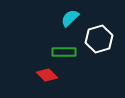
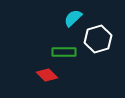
cyan semicircle: moved 3 px right
white hexagon: moved 1 px left
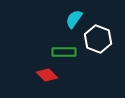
cyan semicircle: moved 1 px right, 1 px down; rotated 12 degrees counterclockwise
white hexagon: rotated 24 degrees counterclockwise
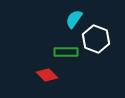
white hexagon: moved 2 px left
green rectangle: moved 2 px right
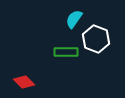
red diamond: moved 23 px left, 7 px down
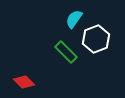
white hexagon: rotated 20 degrees clockwise
green rectangle: rotated 45 degrees clockwise
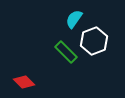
white hexagon: moved 2 px left, 2 px down
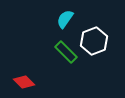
cyan semicircle: moved 9 px left
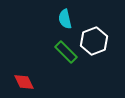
cyan semicircle: rotated 48 degrees counterclockwise
red diamond: rotated 20 degrees clockwise
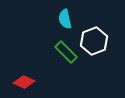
red diamond: rotated 40 degrees counterclockwise
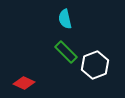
white hexagon: moved 1 px right, 24 px down
red diamond: moved 1 px down
